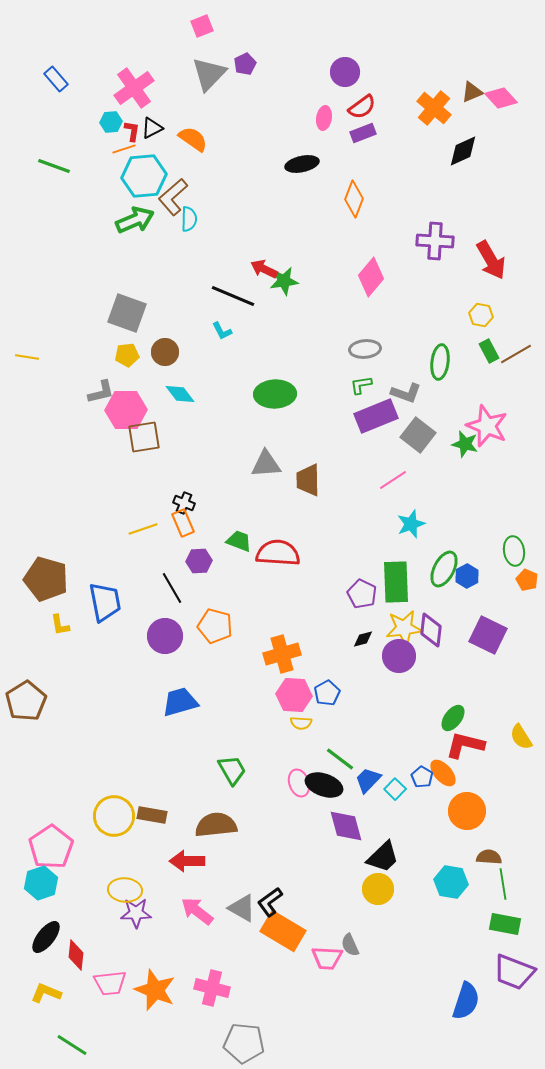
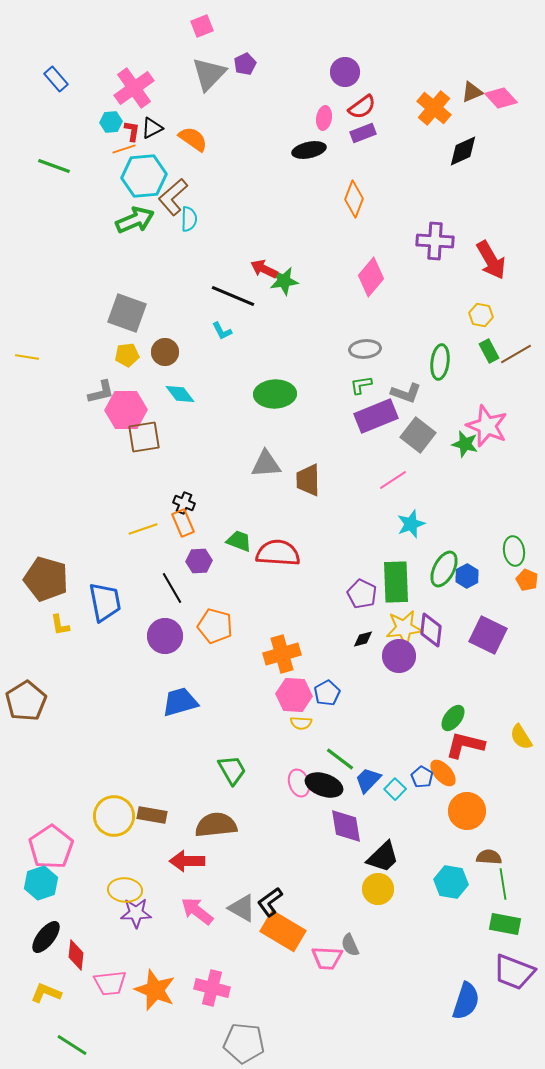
black ellipse at (302, 164): moved 7 px right, 14 px up
purple diamond at (346, 826): rotated 6 degrees clockwise
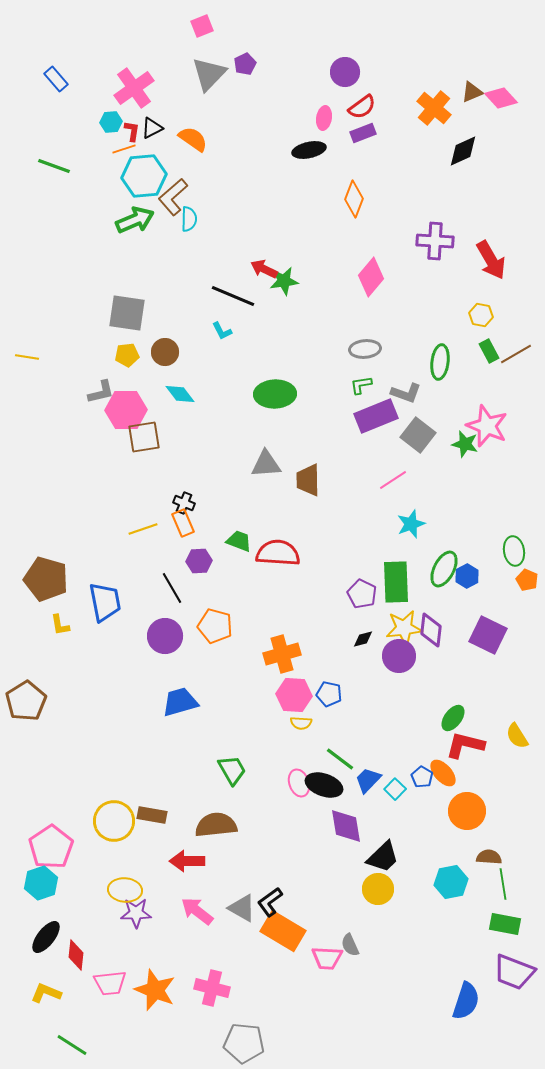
gray square at (127, 313): rotated 12 degrees counterclockwise
blue pentagon at (327, 693): moved 2 px right, 1 px down; rotated 30 degrees counterclockwise
yellow semicircle at (521, 737): moved 4 px left, 1 px up
yellow circle at (114, 816): moved 5 px down
cyan hexagon at (451, 882): rotated 20 degrees counterclockwise
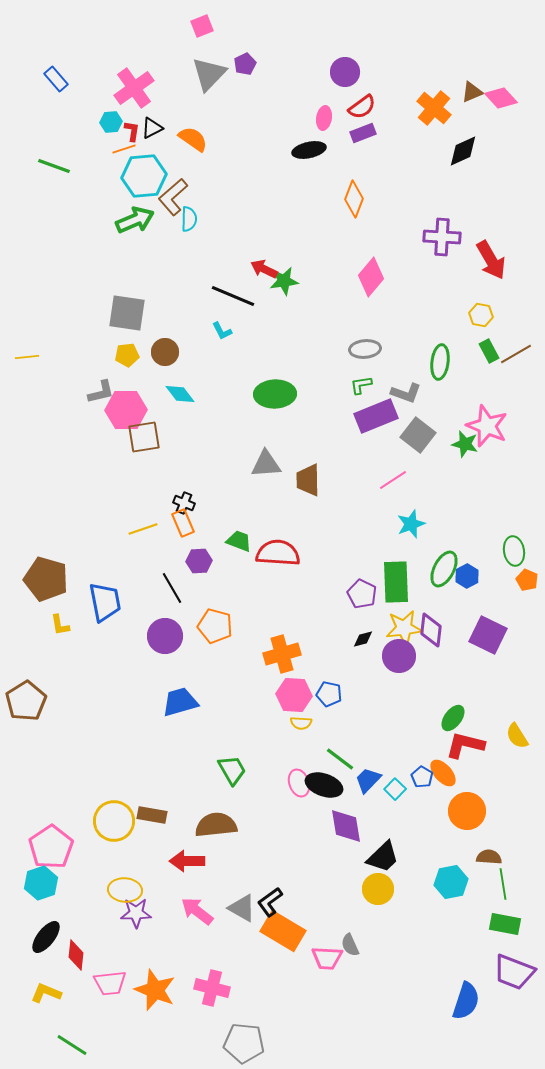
purple cross at (435, 241): moved 7 px right, 4 px up
yellow line at (27, 357): rotated 15 degrees counterclockwise
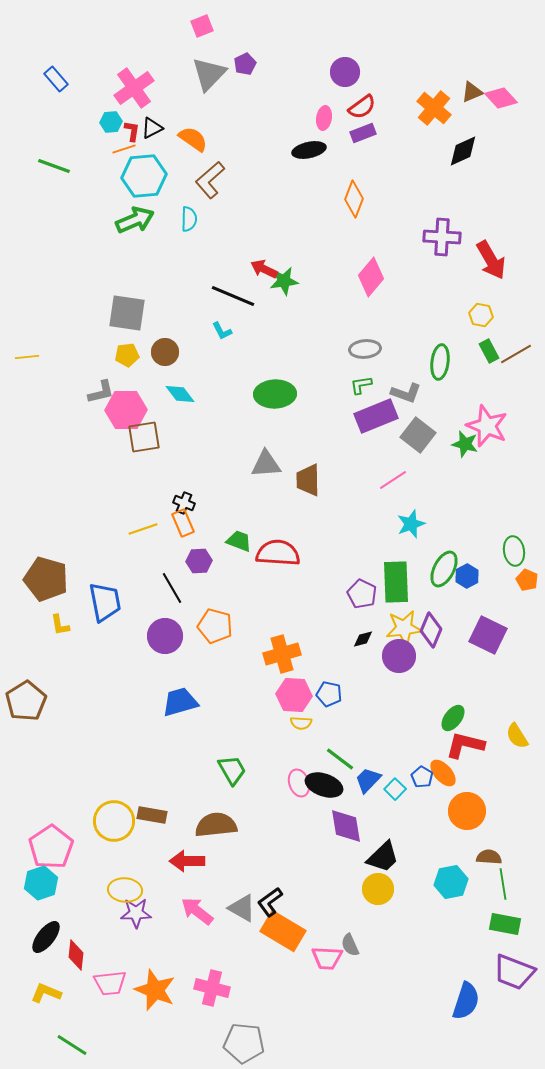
brown L-shape at (173, 197): moved 37 px right, 17 px up
purple diamond at (431, 630): rotated 16 degrees clockwise
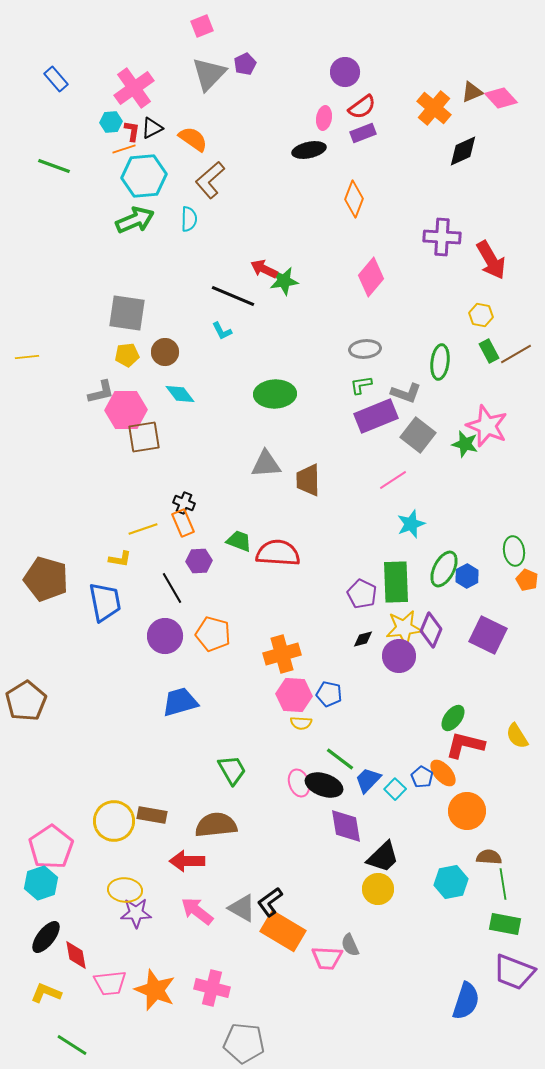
yellow L-shape at (60, 625): moved 60 px right, 66 px up; rotated 70 degrees counterclockwise
orange pentagon at (215, 626): moved 2 px left, 8 px down
red diamond at (76, 955): rotated 16 degrees counterclockwise
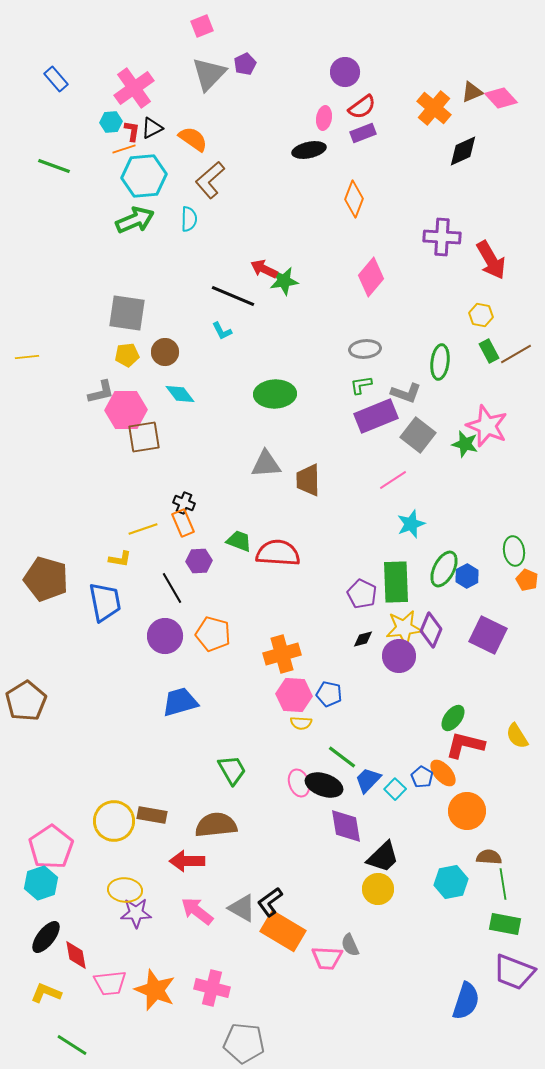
green line at (340, 759): moved 2 px right, 2 px up
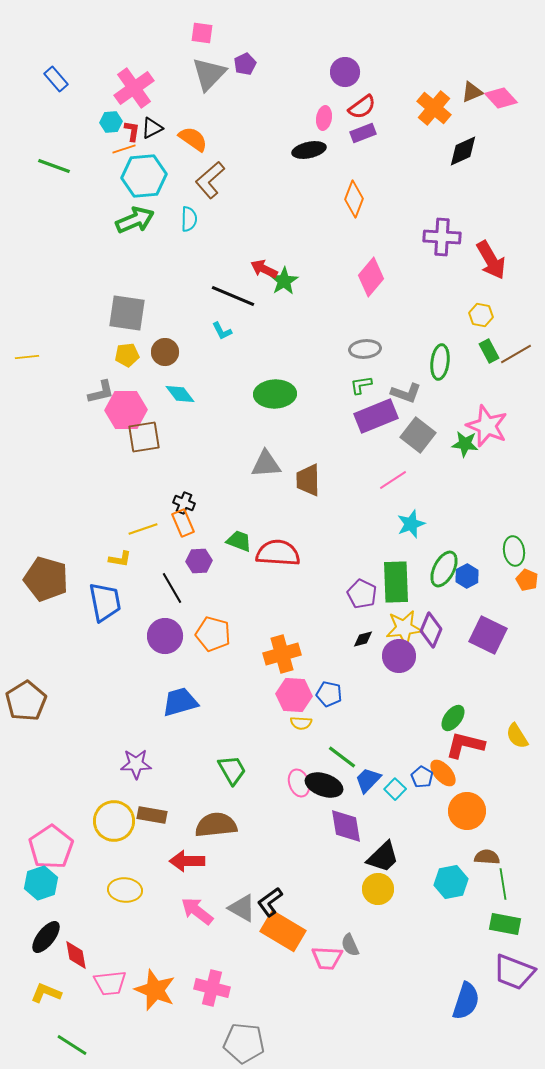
pink square at (202, 26): moved 7 px down; rotated 30 degrees clockwise
green star at (284, 281): rotated 24 degrees counterclockwise
green star at (465, 444): rotated 8 degrees counterclockwise
brown semicircle at (489, 857): moved 2 px left
purple star at (136, 913): moved 149 px up
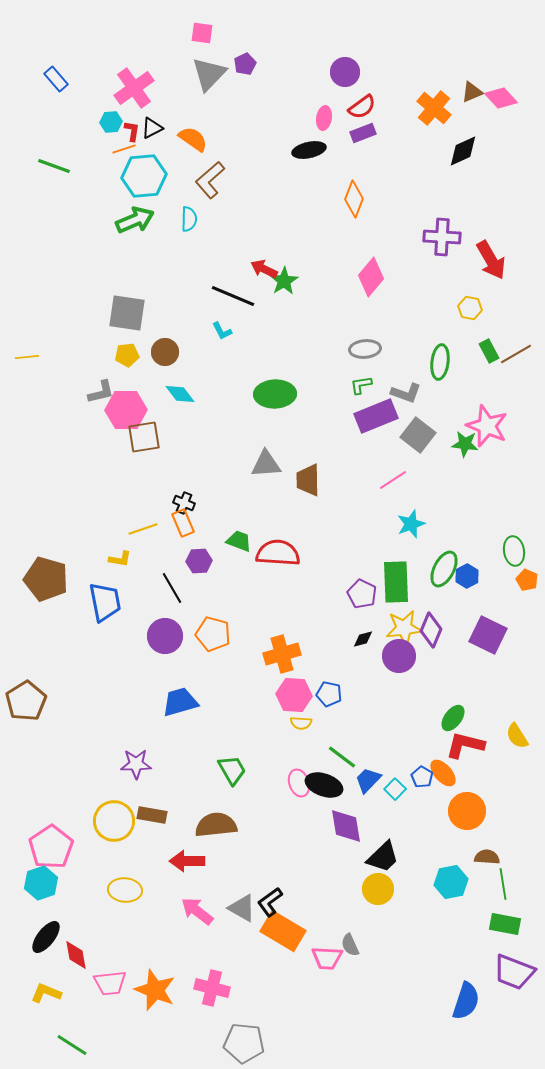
yellow hexagon at (481, 315): moved 11 px left, 7 px up
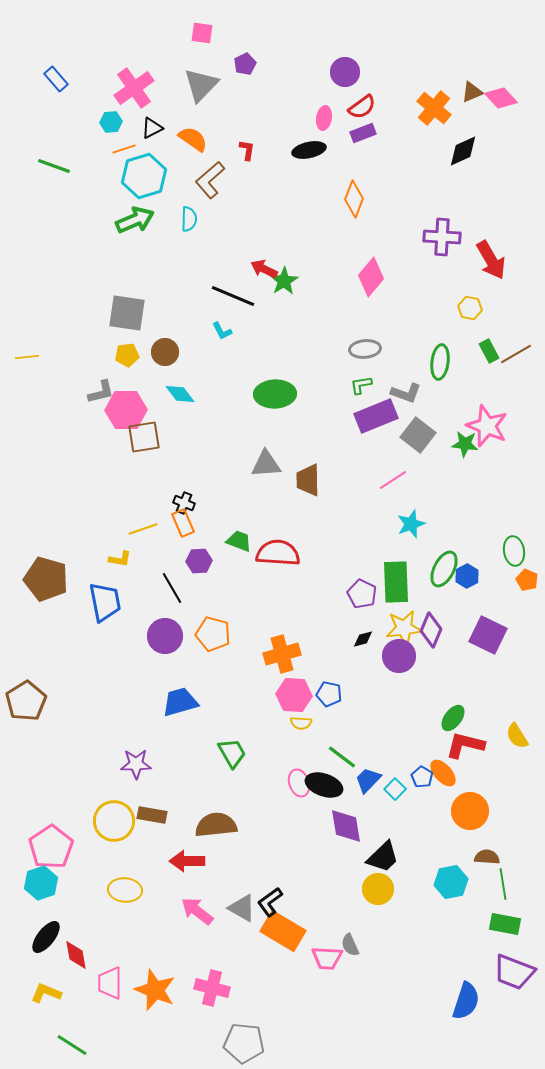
gray triangle at (209, 74): moved 8 px left, 11 px down
red L-shape at (132, 131): moved 115 px right, 19 px down
cyan hexagon at (144, 176): rotated 12 degrees counterclockwise
green trapezoid at (232, 770): moved 17 px up
orange circle at (467, 811): moved 3 px right
pink trapezoid at (110, 983): rotated 96 degrees clockwise
